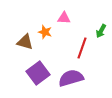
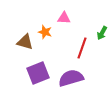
green arrow: moved 1 px right, 2 px down
purple square: rotated 15 degrees clockwise
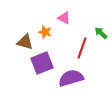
pink triangle: rotated 24 degrees clockwise
green arrow: moved 1 px left; rotated 104 degrees clockwise
purple square: moved 4 px right, 10 px up
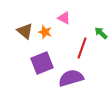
brown triangle: moved 11 px up; rotated 24 degrees clockwise
